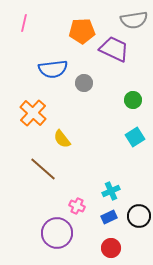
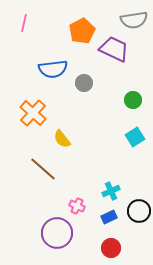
orange pentagon: rotated 25 degrees counterclockwise
black circle: moved 5 px up
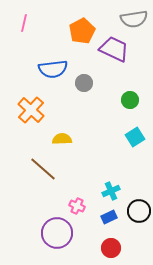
gray semicircle: moved 1 px up
green circle: moved 3 px left
orange cross: moved 2 px left, 3 px up
yellow semicircle: rotated 126 degrees clockwise
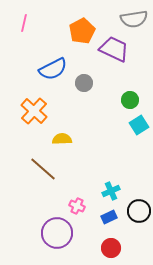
blue semicircle: rotated 20 degrees counterclockwise
orange cross: moved 3 px right, 1 px down
cyan square: moved 4 px right, 12 px up
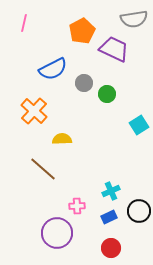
green circle: moved 23 px left, 6 px up
pink cross: rotated 28 degrees counterclockwise
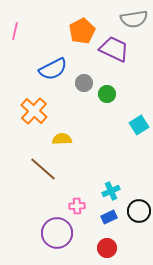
pink line: moved 9 px left, 8 px down
red circle: moved 4 px left
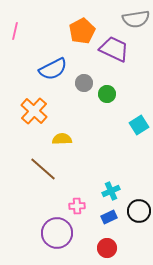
gray semicircle: moved 2 px right
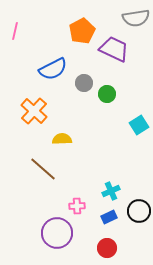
gray semicircle: moved 1 px up
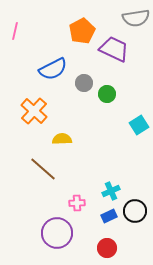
pink cross: moved 3 px up
black circle: moved 4 px left
blue rectangle: moved 1 px up
